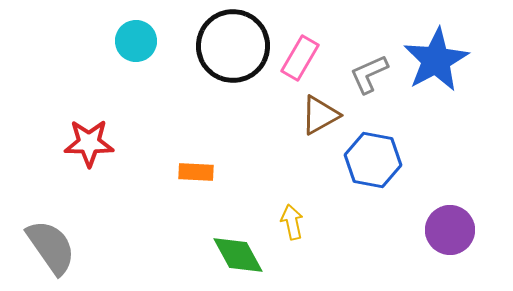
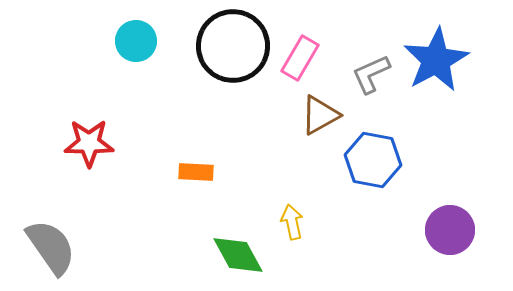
gray L-shape: moved 2 px right
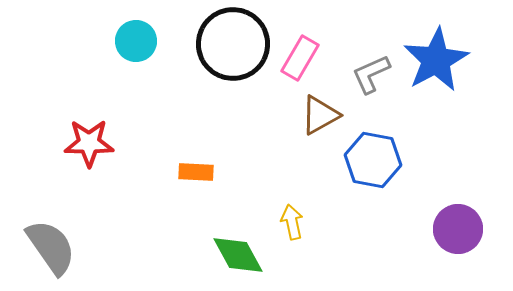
black circle: moved 2 px up
purple circle: moved 8 px right, 1 px up
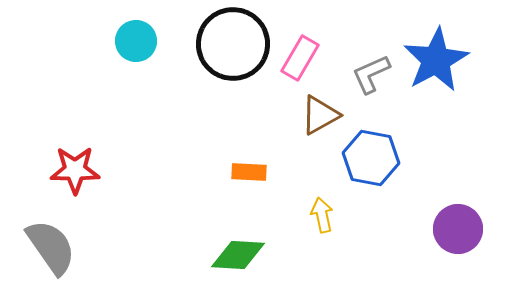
red star: moved 14 px left, 27 px down
blue hexagon: moved 2 px left, 2 px up
orange rectangle: moved 53 px right
yellow arrow: moved 30 px right, 7 px up
green diamond: rotated 58 degrees counterclockwise
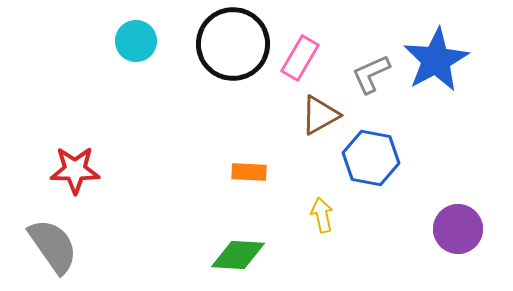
gray semicircle: moved 2 px right, 1 px up
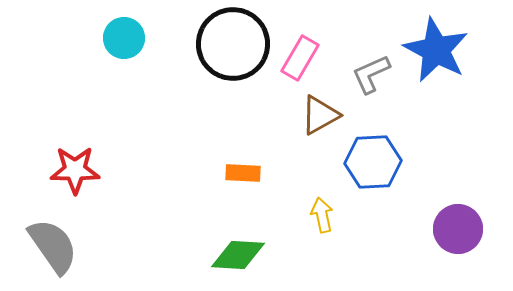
cyan circle: moved 12 px left, 3 px up
blue star: moved 10 px up; rotated 16 degrees counterclockwise
blue hexagon: moved 2 px right, 4 px down; rotated 14 degrees counterclockwise
orange rectangle: moved 6 px left, 1 px down
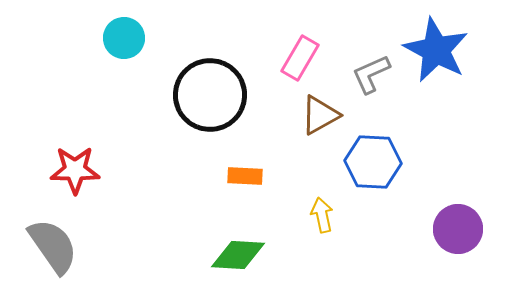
black circle: moved 23 px left, 51 px down
blue hexagon: rotated 6 degrees clockwise
orange rectangle: moved 2 px right, 3 px down
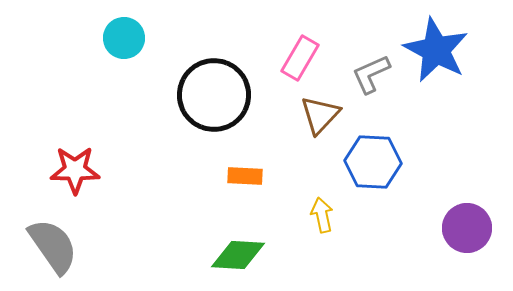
black circle: moved 4 px right
brown triangle: rotated 18 degrees counterclockwise
purple circle: moved 9 px right, 1 px up
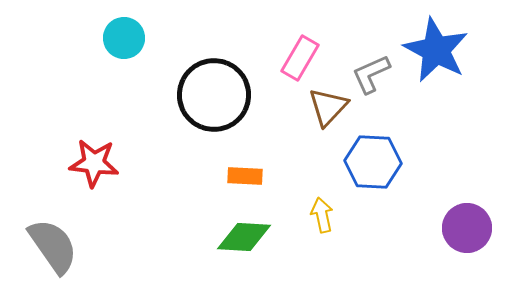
brown triangle: moved 8 px right, 8 px up
red star: moved 19 px right, 7 px up; rotated 6 degrees clockwise
green diamond: moved 6 px right, 18 px up
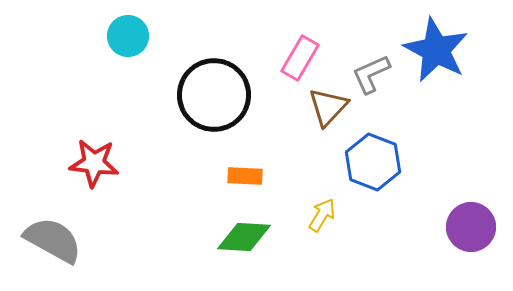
cyan circle: moved 4 px right, 2 px up
blue hexagon: rotated 18 degrees clockwise
yellow arrow: rotated 44 degrees clockwise
purple circle: moved 4 px right, 1 px up
gray semicircle: moved 6 px up; rotated 26 degrees counterclockwise
